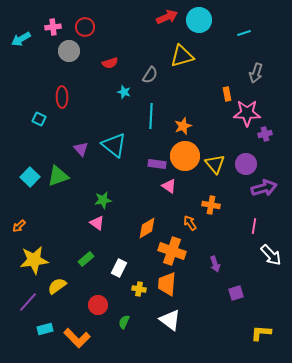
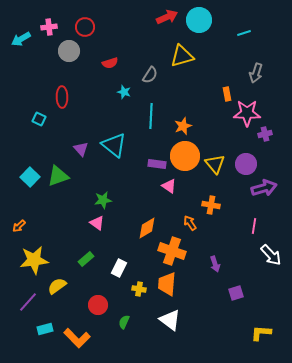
pink cross at (53, 27): moved 4 px left
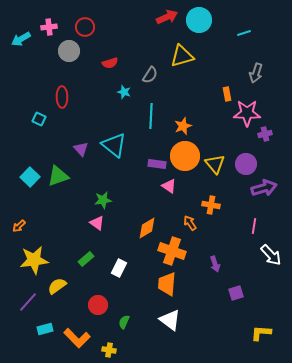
yellow cross at (139, 289): moved 30 px left, 61 px down
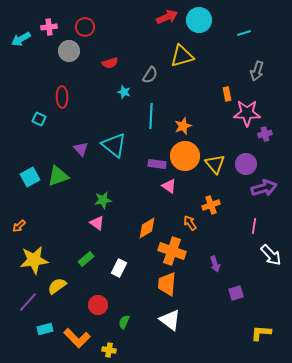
gray arrow at (256, 73): moved 1 px right, 2 px up
cyan square at (30, 177): rotated 18 degrees clockwise
orange cross at (211, 205): rotated 30 degrees counterclockwise
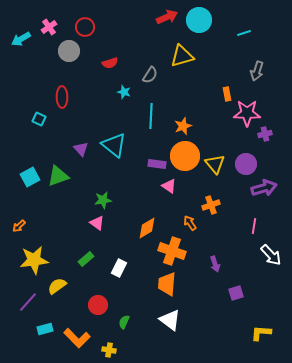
pink cross at (49, 27): rotated 28 degrees counterclockwise
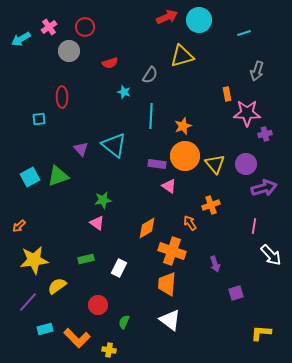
cyan square at (39, 119): rotated 32 degrees counterclockwise
green rectangle at (86, 259): rotated 28 degrees clockwise
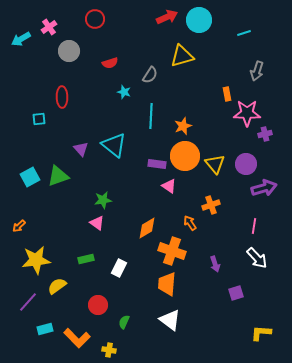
red circle at (85, 27): moved 10 px right, 8 px up
white arrow at (271, 255): moved 14 px left, 3 px down
yellow star at (34, 260): moved 2 px right
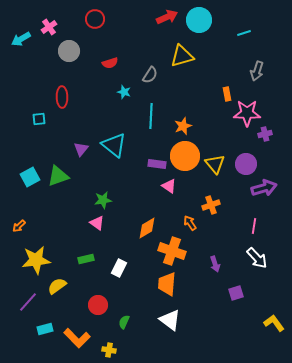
purple triangle at (81, 149): rotated 21 degrees clockwise
yellow L-shape at (261, 333): moved 13 px right, 10 px up; rotated 50 degrees clockwise
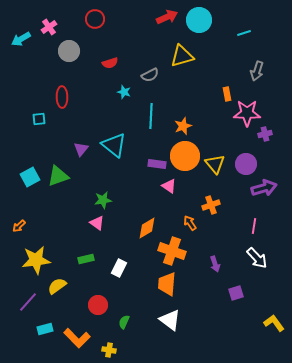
gray semicircle at (150, 75): rotated 30 degrees clockwise
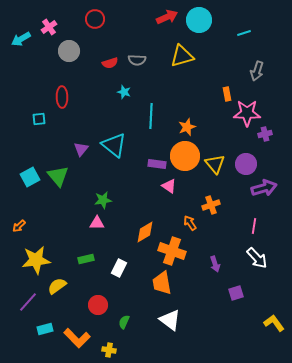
gray semicircle at (150, 75): moved 13 px left, 15 px up; rotated 30 degrees clockwise
orange star at (183, 126): moved 4 px right, 1 px down
green triangle at (58, 176): rotated 50 degrees counterclockwise
pink triangle at (97, 223): rotated 35 degrees counterclockwise
orange diamond at (147, 228): moved 2 px left, 4 px down
orange trapezoid at (167, 284): moved 5 px left, 1 px up; rotated 15 degrees counterclockwise
